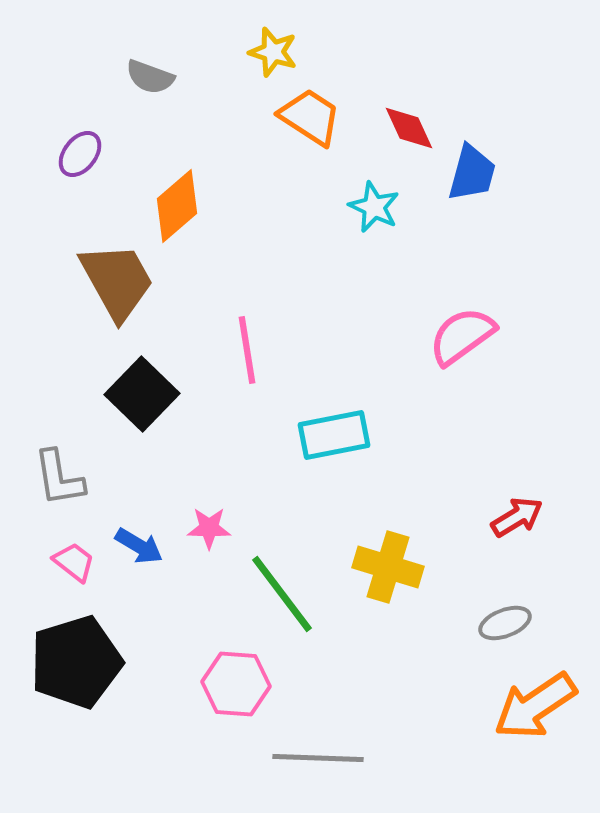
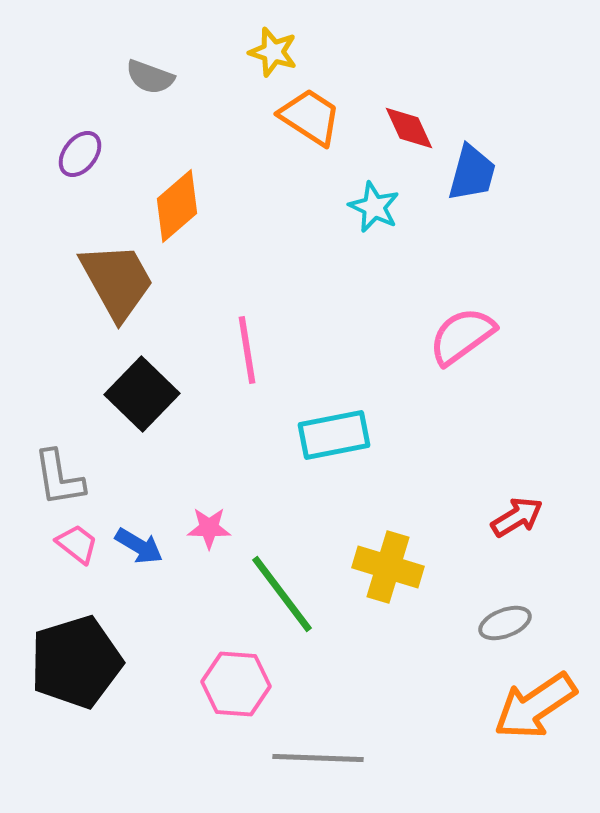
pink trapezoid: moved 3 px right, 18 px up
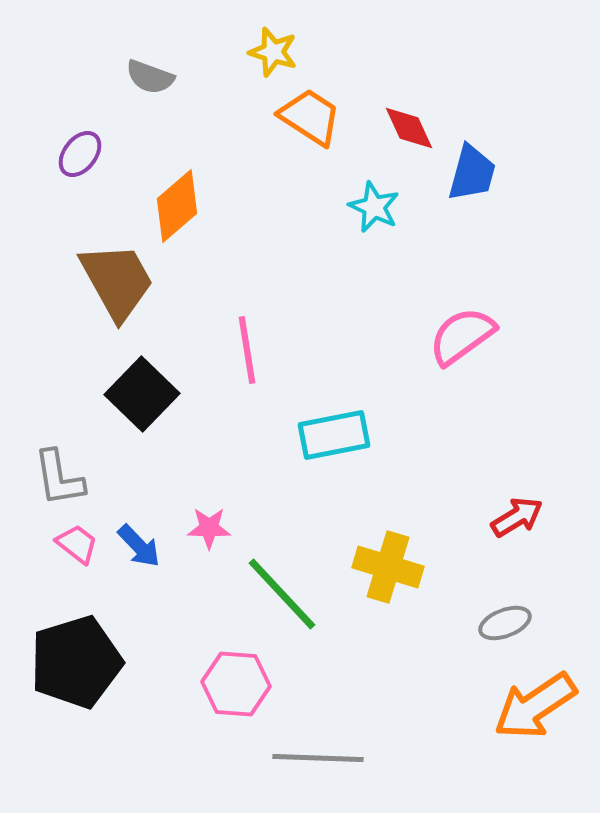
blue arrow: rotated 15 degrees clockwise
green line: rotated 6 degrees counterclockwise
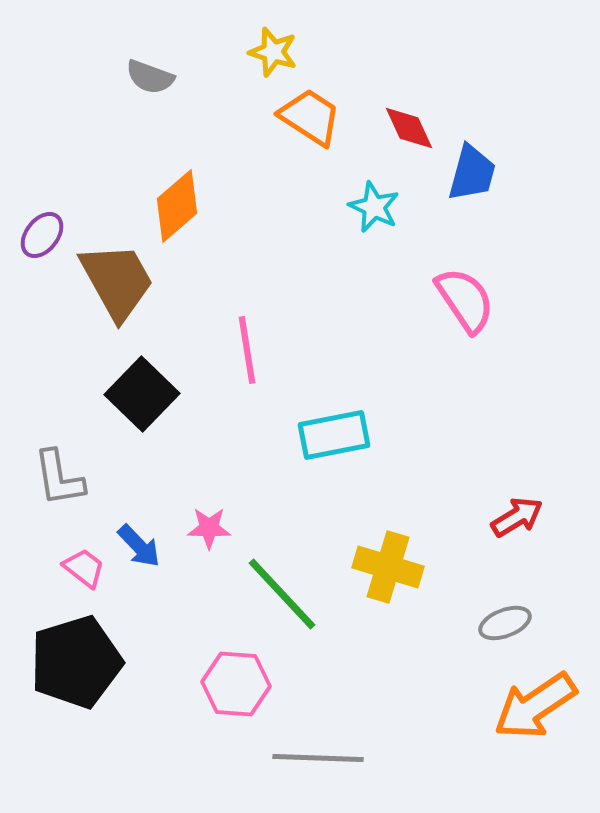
purple ellipse: moved 38 px left, 81 px down
pink semicircle: moved 3 px right, 36 px up; rotated 92 degrees clockwise
pink trapezoid: moved 7 px right, 24 px down
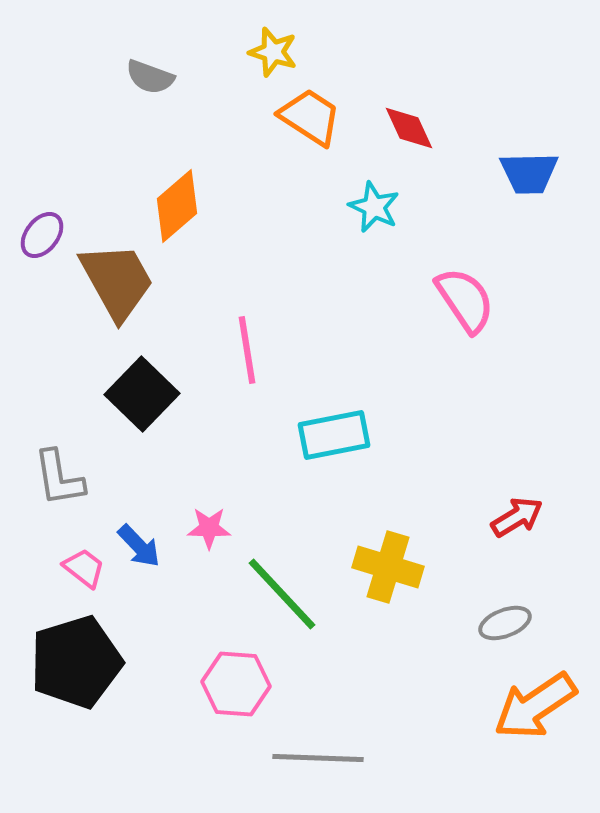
blue trapezoid: moved 57 px right; rotated 74 degrees clockwise
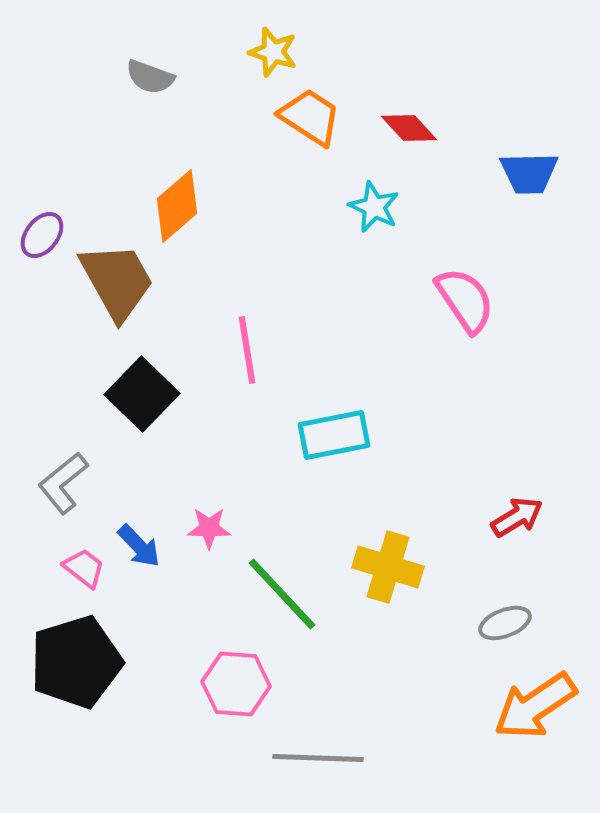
red diamond: rotated 18 degrees counterclockwise
gray L-shape: moved 4 px right, 5 px down; rotated 60 degrees clockwise
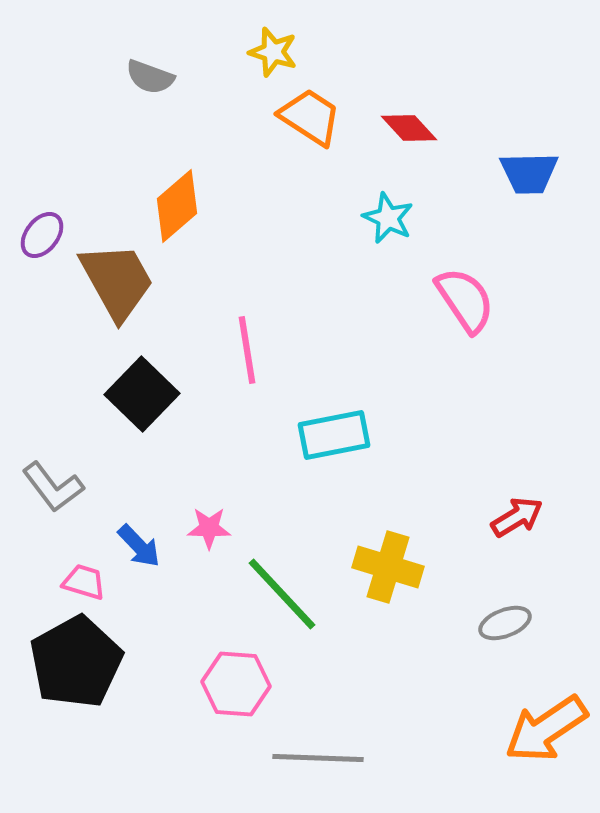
cyan star: moved 14 px right, 11 px down
gray L-shape: moved 10 px left, 4 px down; rotated 88 degrees counterclockwise
pink trapezoid: moved 14 px down; rotated 21 degrees counterclockwise
black pentagon: rotated 12 degrees counterclockwise
orange arrow: moved 11 px right, 23 px down
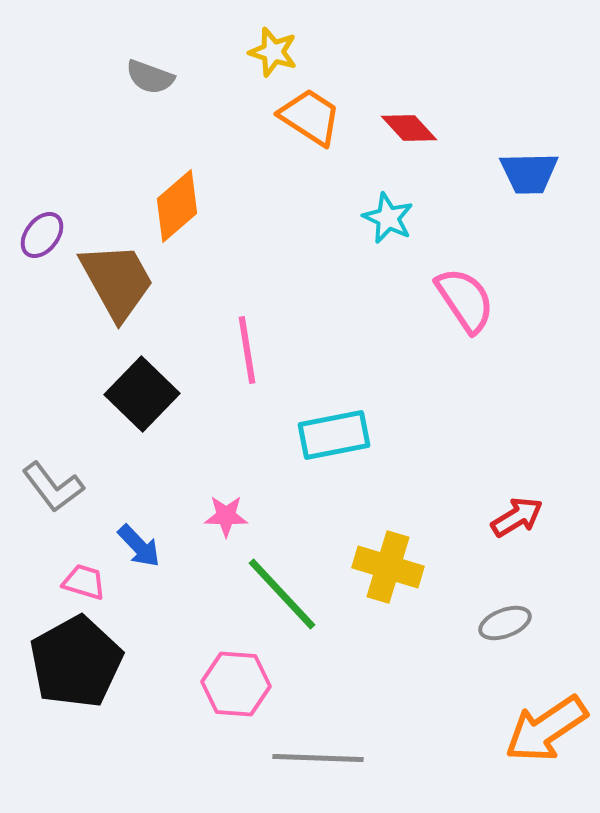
pink star: moved 17 px right, 12 px up
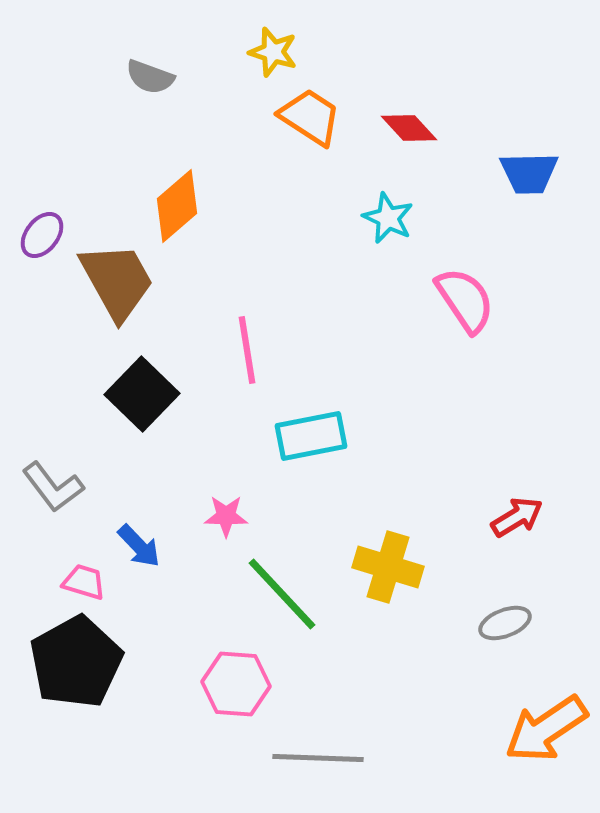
cyan rectangle: moved 23 px left, 1 px down
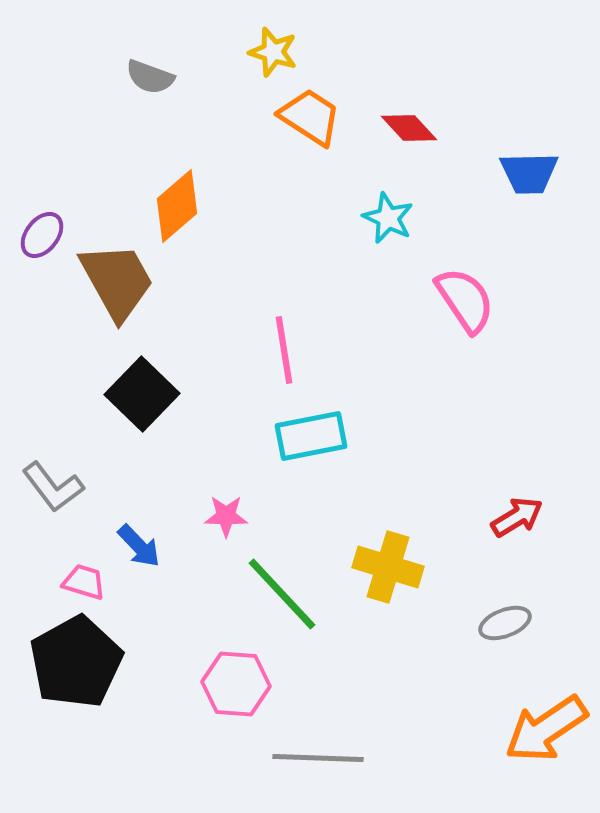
pink line: moved 37 px right
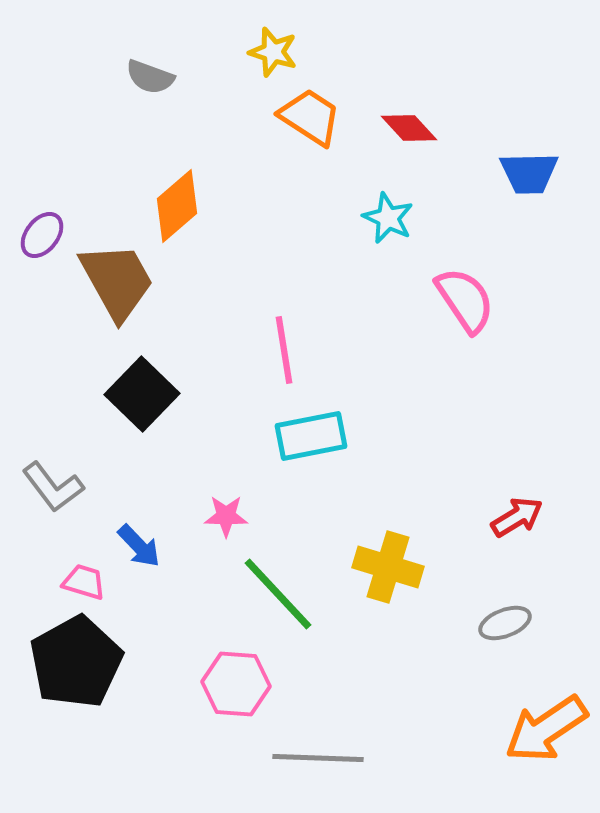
green line: moved 4 px left
